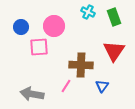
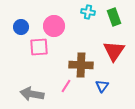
cyan cross: rotated 16 degrees counterclockwise
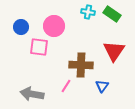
green rectangle: moved 2 px left, 3 px up; rotated 36 degrees counterclockwise
pink square: rotated 12 degrees clockwise
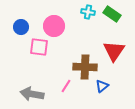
brown cross: moved 4 px right, 2 px down
blue triangle: rotated 16 degrees clockwise
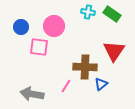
blue triangle: moved 1 px left, 2 px up
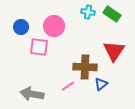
pink line: moved 2 px right; rotated 24 degrees clockwise
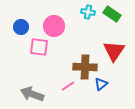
gray arrow: rotated 10 degrees clockwise
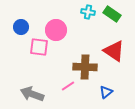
pink circle: moved 2 px right, 4 px down
red triangle: rotated 30 degrees counterclockwise
blue triangle: moved 5 px right, 8 px down
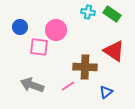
blue circle: moved 1 px left
gray arrow: moved 9 px up
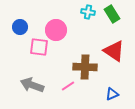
green rectangle: rotated 24 degrees clockwise
blue triangle: moved 6 px right, 2 px down; rotated 16 degrees clockwise
